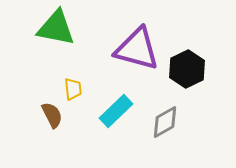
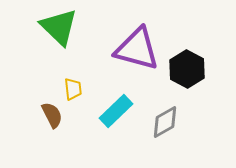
green triangle: moved 3 px right, 1 px up; rotated 33 degrees clockwise
black hexagon: rotated 6 degrees counterclockwise
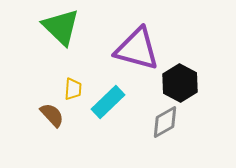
green triangle: moved 2 px right
black hexagon: moved 7 px left, 14 px down
yellow trapezoid: rotated 10 degrees clockwise
cyan rectangle: moved 8 px left, 9 px up
brown semicircle: rotated 16 degrees counterclockwise
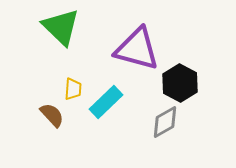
cyan rectangle: moved 2 px left
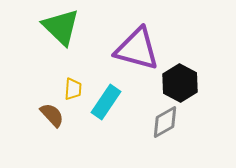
cyan rectangle: rotated 12 degrees counterclockwise
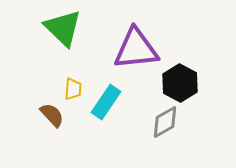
green triangle: moved 2 px right, 1 px down
purple triangle: moved 1 px left; rotated 21 degrees counterclockwise
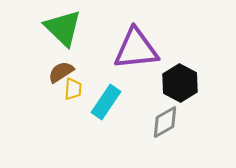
brown semicircle: moved 9 px right, 43 px up; rotated 80 degrees counterclockwise
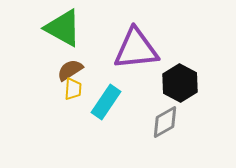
green triangle: rotated 15 degrees counterclockwise
brown semicircle: moved 9 px right, 2 px up
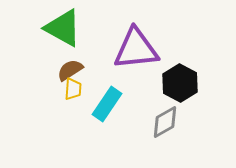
cyan rectangle: moved 1 px right, 2 px down
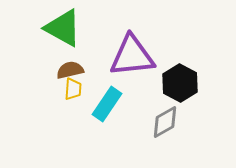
purple triangle: moved 4 px left, 7 px down
brown semicircle: rotated 20 degrees clockwise
